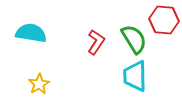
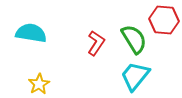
red L-shape: moved 1 px down
cyan trapezoid: rotated 40 degrees clockwise
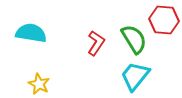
yellow star: rotated 15 degrees counterclockwise
